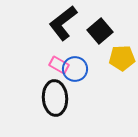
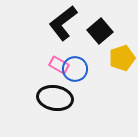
yellow pentagon: rotated 15 degrees counterclockwise
black ellipse: rotated 76 degrees counterclockwise
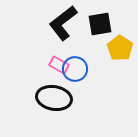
black square: moved 7 px up; rotated 30 degrees clockwise
yellow pentagon: moved 2 px left, 10 px up; rotated 20 degrees counterclockwise
black ellipse: moved 1 px left
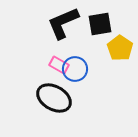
black L-shape: rotated 15 degrees clockwise
black ellipse: rotated 20 degrees clockwise
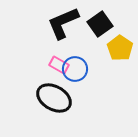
black square: rotated 25 degrees counterclockwise
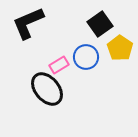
black L-shape: moved 35 px left
pink rectangle: rotated 60 degrees counterclockwise
blue circle: moved 11 px right, 12 px up
black ellipse: moved 7 px left, 9 px up; rotated 20 degrees clockwise
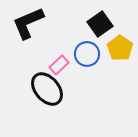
blue circle: moved 1 px right, 3 px up
pink rectangle: rotated 12 degrees counterclockwise
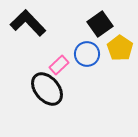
black L-shape: rotated 69 degrees clockwise
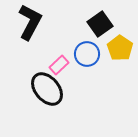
black L-shape: moved 2 px right, 1 px up; rotated 72 degrees clockwise
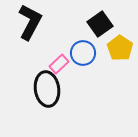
blue circle: moved 4 px left, 1 px up
pink rectangle: moved 1 px up
black ellipse: rotated 32 degrees clockwise
